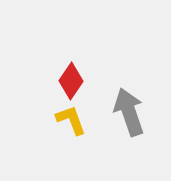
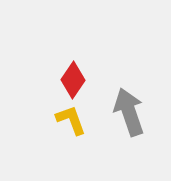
red diamond: moved 2 px right, 1 px up
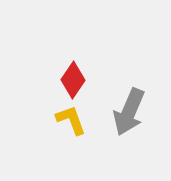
gray arrow: rotated 138 degrees counterclockwise
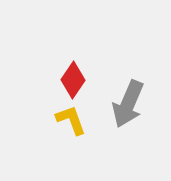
gray arrow: moved 1 px left, 8 px up
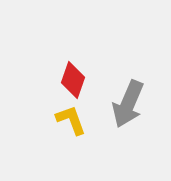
red diamond: rotated 15 degrees counterclockwise
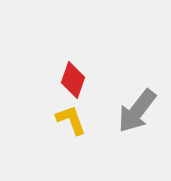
gray arrow: moved 9 px right, 7 px down; rotated 15 degrees clockwise
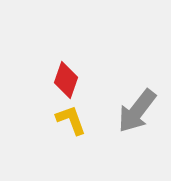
red diamond: moved 7 px left
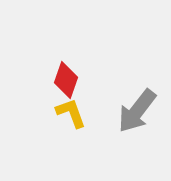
yellow L-shape: moved 7 px up
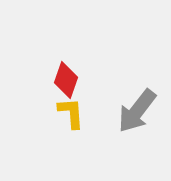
yellow L-shape: rotated 16 degrees clockwise
